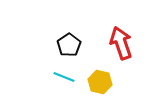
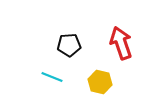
black pentagon: rotated 30 degrees clockwise
cyan line: moved 12 px left
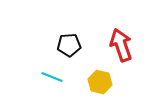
red arrow: moved 2 px down
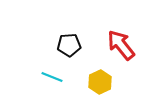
red arrow: rotated 20 degrees counterclockwise
yellow hexagon: rotated 20 degrees clockwise
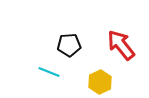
cyan line: moved 3 px left, 5 px up
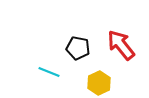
black pentagon: moved 9 px right, 3 px down; rotated 15 degrees clockwise
yellow hexagon: moved 1 px left, 1 px down
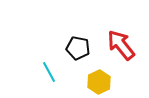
cyan line: rotated 40 degrees clockwise
yellow hexagon: moved 1 px up
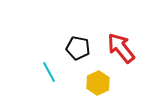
red arrow: moved 3 px down
yellow hexagon: moved 1 px left, 1 px down
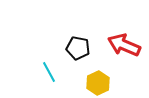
red arrow: moved 3 px right, 3 px up; rotated 28 degrees counterclockwise
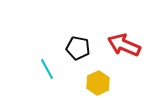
cyan line: moved 2 px left, 3 px up
